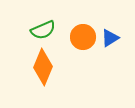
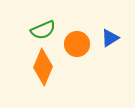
orange circle: moved 6 px left, 7 px down
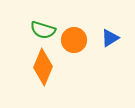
green semicircle: rotated 40 degrees clockwise
orange circle: moved 3 px left, 4 px up
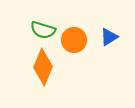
blue triangle: moved 1 px left, 1 px up
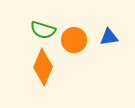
blue triangle: rotated 24 degrees clockwise
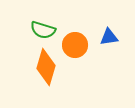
orange circle: moved 1 px right, 5 px down
orange diamond: moved 3 px right; rotated 6 degrees counterclockwise
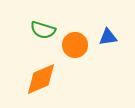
blue triangle: moved 1 px left
orange diamond: moved 5 px left, 12 px down; rotated 51 degrees clockwise
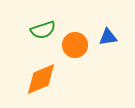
green semicircle: rotated 35 degrees counterclockwise
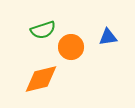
orange circle: moved 4 px left, 2 px down
orange diamond: rotated 9 degrees clockwise
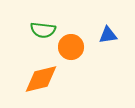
green semicircle: rotated 25 degrees clockwise
blue triangle: moved 2 px up
